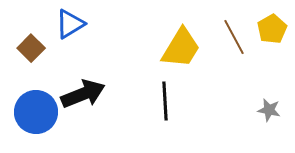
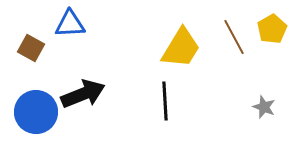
blue triangle: rotated 28 degrees clockwise
brown square: rotated 16 degrees counterclockwise
gray star: moved 5 px left, 3 px up; rotated 10 degrees clockwise
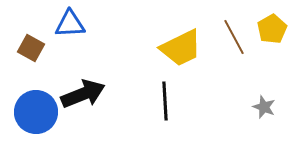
yellow trapezoid: rotated 33 degrees clockwise
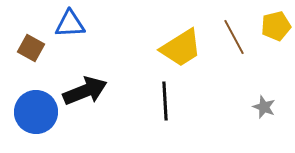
yellow pentagon: moved 4 px right, 3 px up; rotated 16 degrees clockwise
yellow trapezoid: rotated 6 degrees counterclockwise
black arrow: moved 2 px right, 3 px up
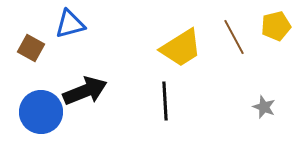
blue triangle: rotated 12 degrees counterclockwise
blue circle: moved 5 px right
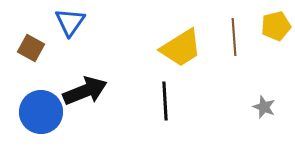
blue triangle: moved 2 px up; rotated 40 degrees counterclockwise
brown line: rotated 24 degrees clockwise
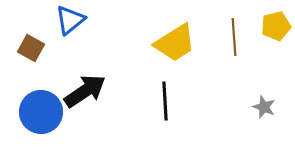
blue triangle: moved 2 px up; rotated 16 degrees clockwise
yellow trapezoid: moved 6 px left, 5 px up
black arrow: rotated 12 degrees counterclockwise
